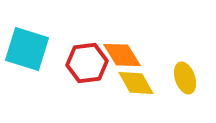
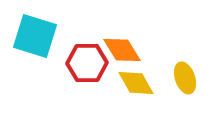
cyan square: moved 8 px right, 13 px up
orange diamond: moved 5 px up
red hexagon: rotated 6 degrees clockwise
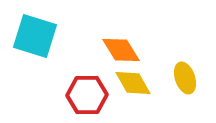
orange diamond: moved 1 px left
red hexagon: moved 32 px down
yellow diamond: moved 3 px left
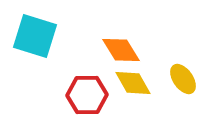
yellow ellipse: moved 2 px left, 1 px down; rotated 16 degrees counterclockwise
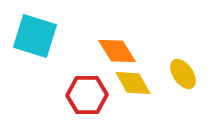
orange diamond: moved 4 px left, 1 px down
yellow ellipse: moved 5 px up
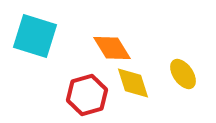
orange diamond: moved 5 px left, 3 px up
yellow diamond: rotated 12 degrees clockwise
red hexagon: rotated 15 degrees counterclockwise
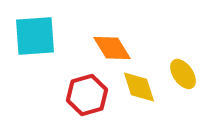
cyan square: rotated 21 degrees counterclockwise
yellow diamond: moved 6 px right, 4 px down
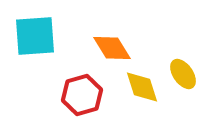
yellow diamond: moved 3 px right
red hexagon: moved 5 px left
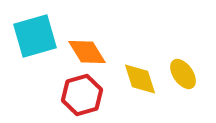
cyan square: rotated 12 degrees counterclockwise
orange diamond: moved 25 px left, 4 px down
yellow diamond: moved 2 px left, 8 px up
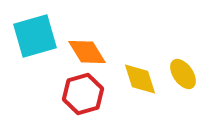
red hexagon: moved 1 px right, 1 px up
